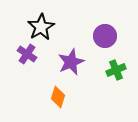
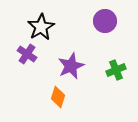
purple circle: moved 15 px up
purple star: moved 4 px down
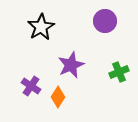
purple cross: moved 4 px right, 32 px down
purple star: moved 1 px up
green cross: moved 3 px right, 2 px down
orange diamond: rotated 15 degrees clockwise
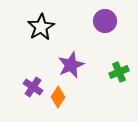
purple cross: moved 2 px right, 1 px down
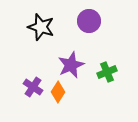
purple circle: moved 16 px left
black star: rotated 24 degrees counterclockwise
green cross: moved 12 px left
orange diamond: moved 5 px up
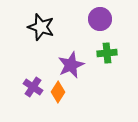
purple circle: moved 11 px right, 2 px up
green cross: moved 19 px up; rotated 18 degrees clockwise
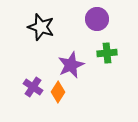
purple circle: moved 3 px left
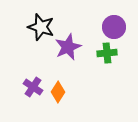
purple circle: moved 17 px right, 8 px down
purple star: moved 3 px left, 18 px up
